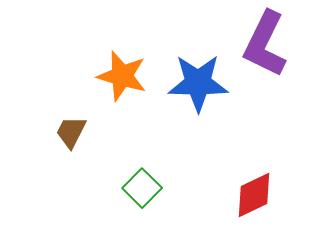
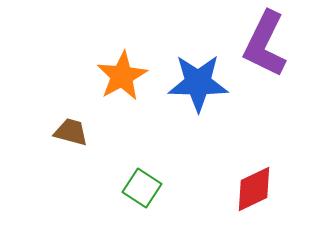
orange star: rotated 27 degrees clockwise
brown trapezoid: rotated 78 degrees clockwise
green square: rotated 12 degrees counterclockwise
red diamond: moved 6 px up
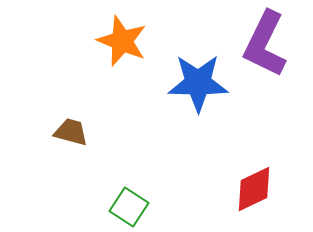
orange star: moved 35 px up; rotated 21 degrees counterclockwise
green square: moved 13 px left, 19 px down
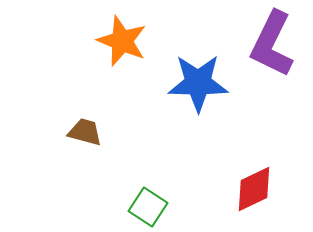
purple L-shape: moved 7 px right
brown trapezoid: moved 14 px right
green square: moved 19 px right
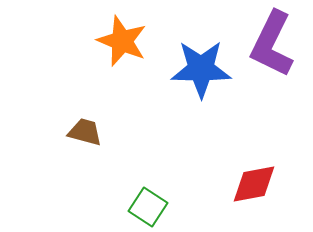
blue star: moved 3 px right, 14 px up
red diamond: moved 5 px up; rotated 15 degrees clockwise
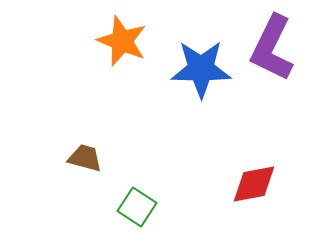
purple L-shape: moved 4 px down
brown trapezoid: moved 26 px down
green square: moved 11 px left
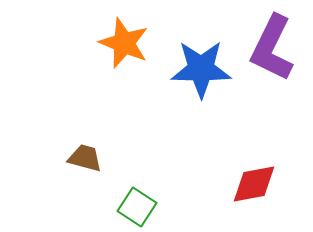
orange star: moved 2 px right, 2 px down
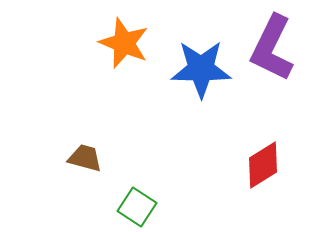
red diamond: moved 9 px right, 19 px up; rotated 21 degrees counterclockwise
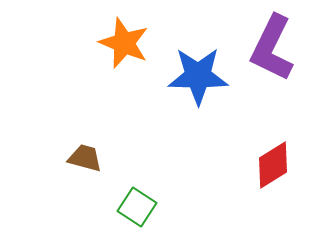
blue star: moved 3 px left, 7 px down
red diamond: moved 10 px right
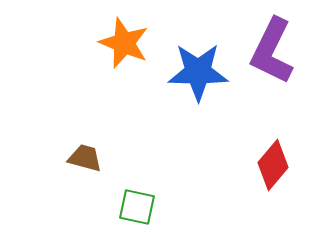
purple L-shape: moved 3 px down
blue star: moved 4 px up
red diamond: rotated 18 degrees counterclockwise
green square: rotated 21 degrees counterclockwise
